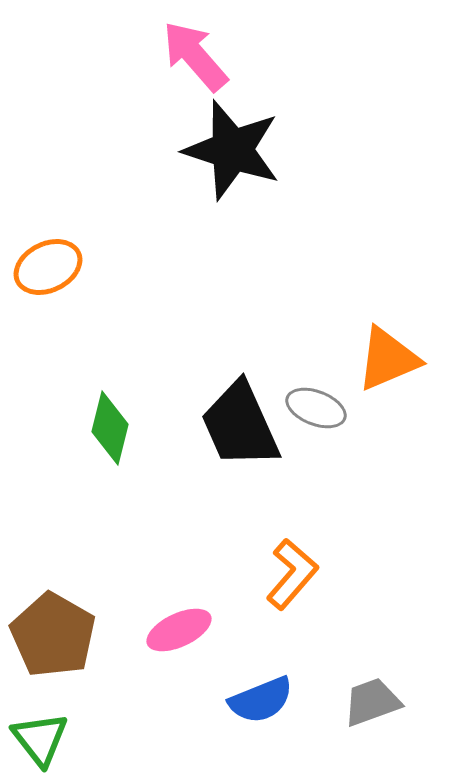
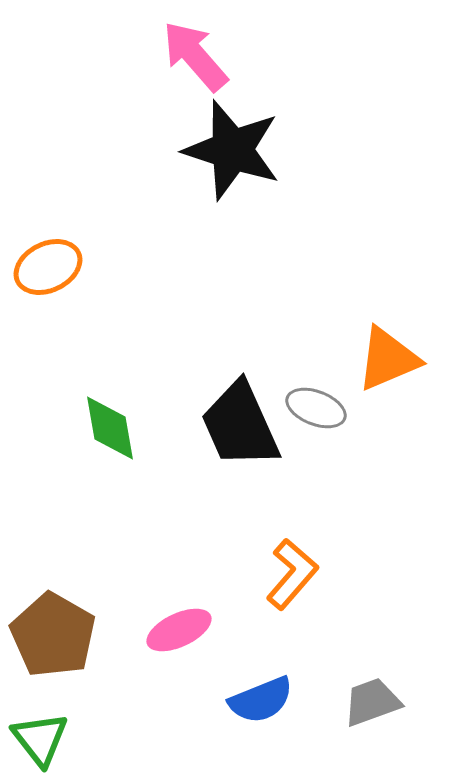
green diamond: rotated 24 degrees counterclockwise
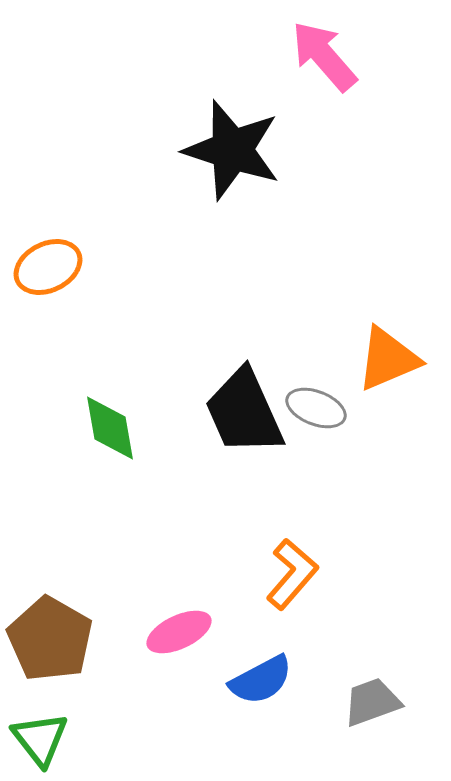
pink arrow: moved 129 px right
black trapezoid: moved 4 px right, 13 px up
pink ellipse: moved 2 px down
brown pentagon: moved 3 px left, 4 px down
blue semicircle: moved 20 px up; rotated 6 degrees counterclockwise
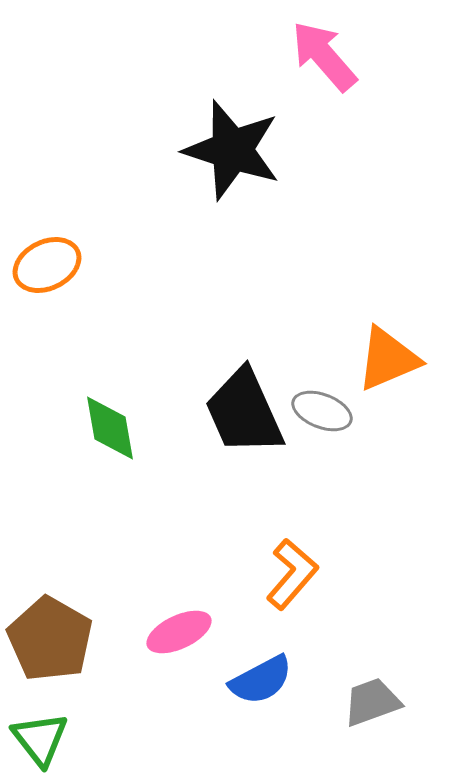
orange ellipse: moved 1 px left, 2 px up
gray ellipse: moved 6 px right, 3 px down
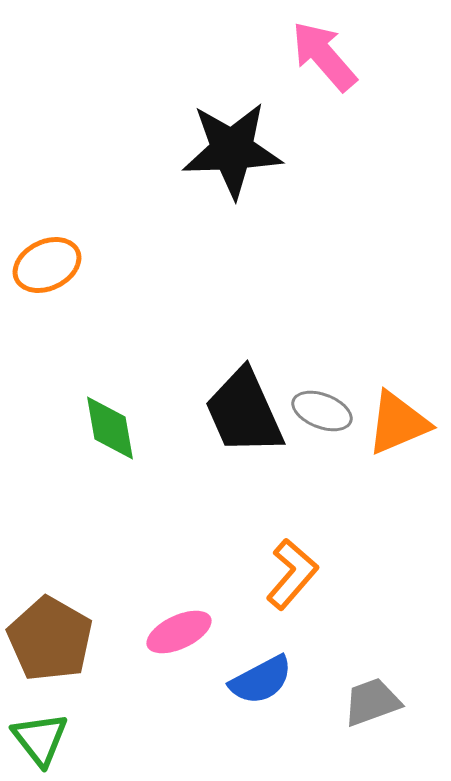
black star: rotated 20 degrees counterclockwise
orange triangle: moved 10 px right, 64 px down
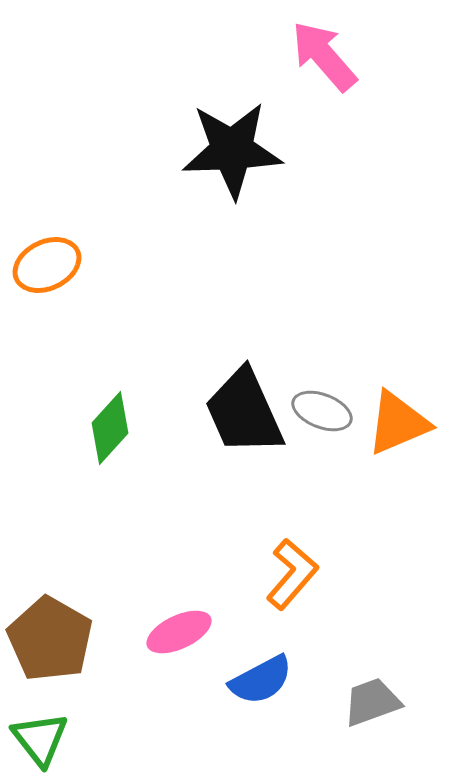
green diamond: rotated 52 degrees clockwise
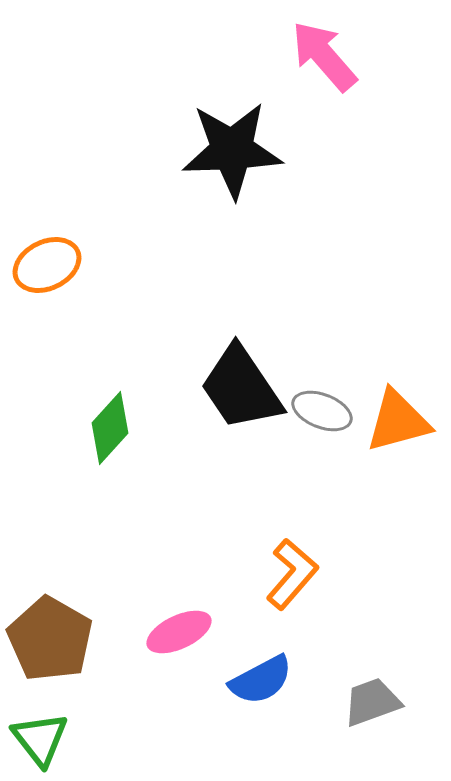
black trapezoid: moved 3 px left, 24 px up; rotated 10 degrees counterclockwise
orange triangle: moved 2 px up; rotated 8 degrees clockwise
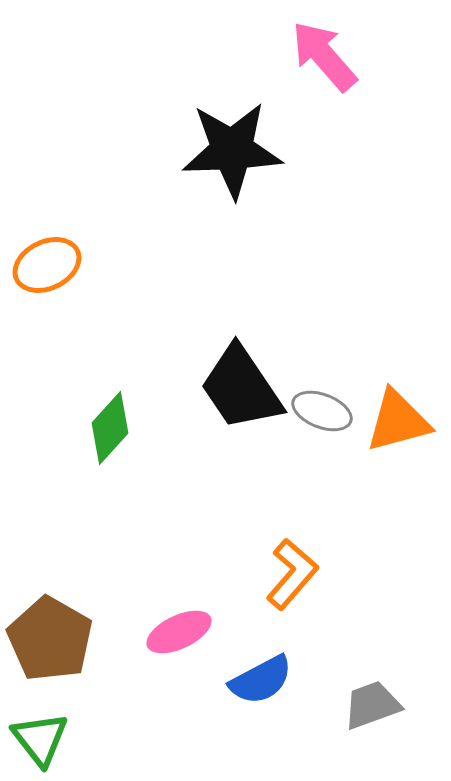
gray trapezoid: moved 3 px down
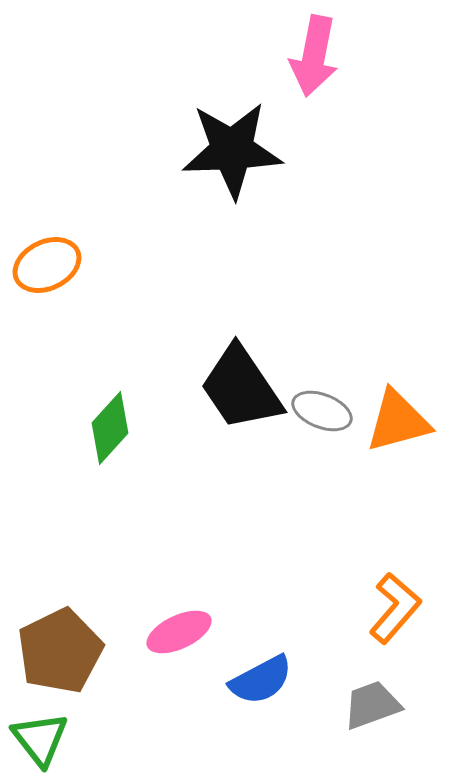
pink arrow: moved 10 px left; rotated 128 degrees counterclockwise
orange L-shape: moved 103 px right, 34 px down
brown pentagon: moved 10 px right, 12 px down; rotated 16 degrees clockwise
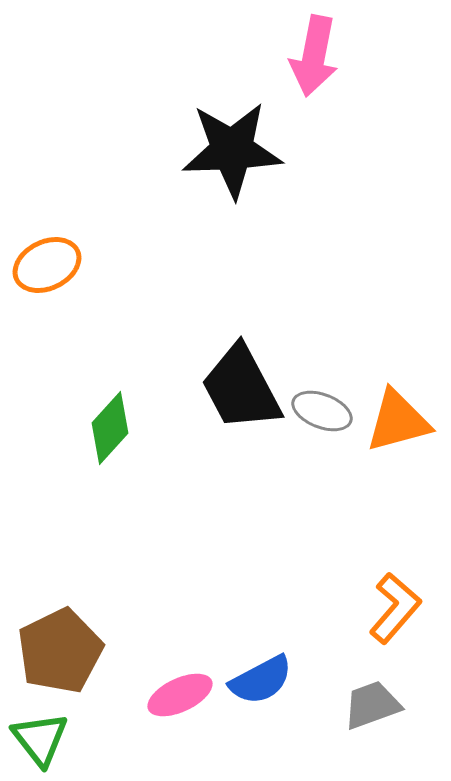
black trapezoid: rotated 6 degrees clockwise
pink ellipse: moved 1 px right, 63 px down
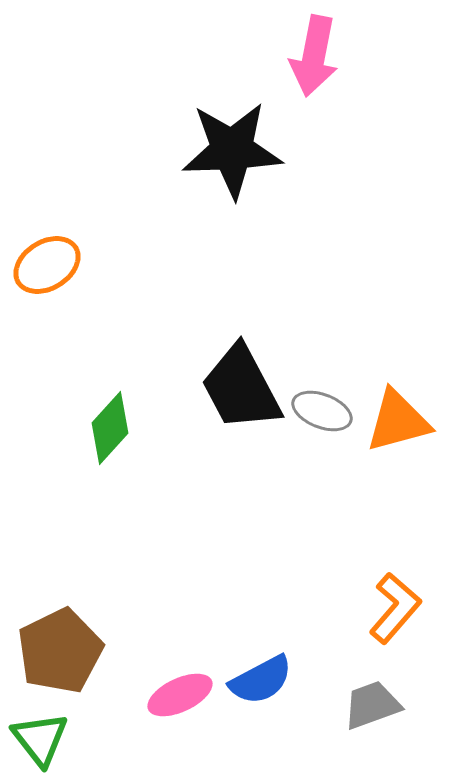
orange ellipse: rotated 6 degrees counterclockwise
